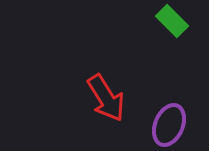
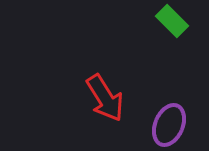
red arrow: moved 1 px left
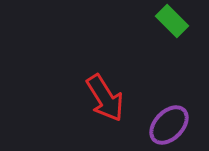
purple ellipse: rotated 21 degrees clockwise
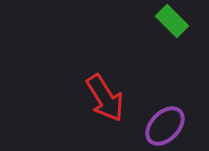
purple ellipse: moved 4 px left, 1 px down
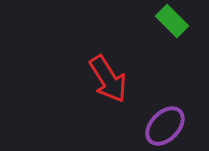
red arrow: moved 3 px right, 19 px up
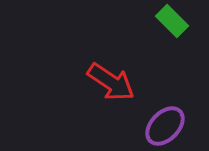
red arrow: moved 3 px right, 3 px down; rotated 24 degrees counterclockwise
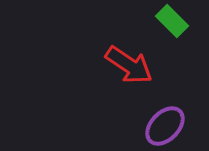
red arrow: moved 18 px right, 17 px up
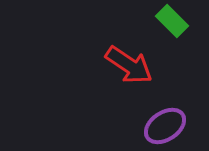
purple ellipse: rotated 12 degrees clockwise
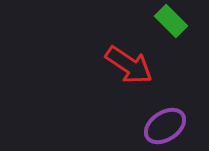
green rectangle: moved 1 px left
